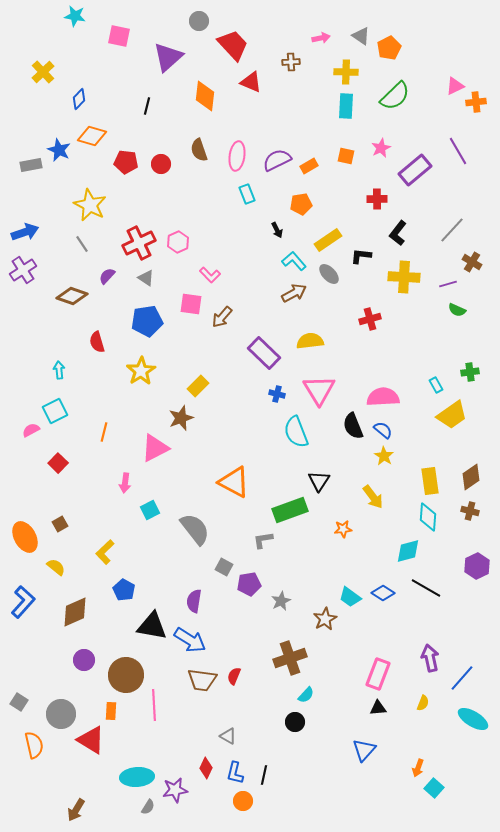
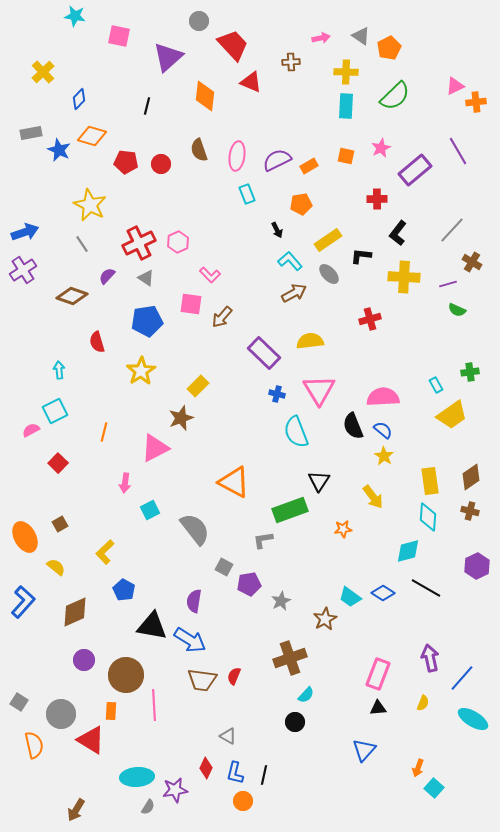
gray rectangle at (31, 165): moved 32 px up
cyan L-shape at (294, 261): moved 4 px left
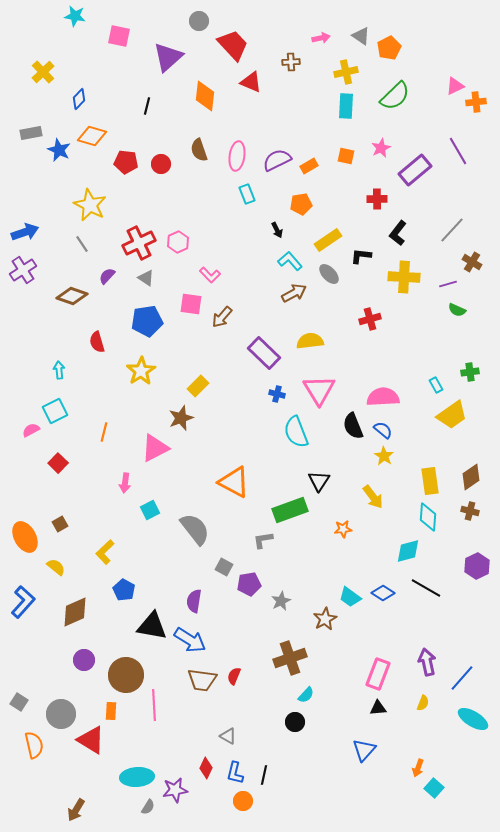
yellow cross at (346, 72): rotated 15 degrees counterclockwise
purple arrow at (430, 658): moved 3 px left, 4 px down
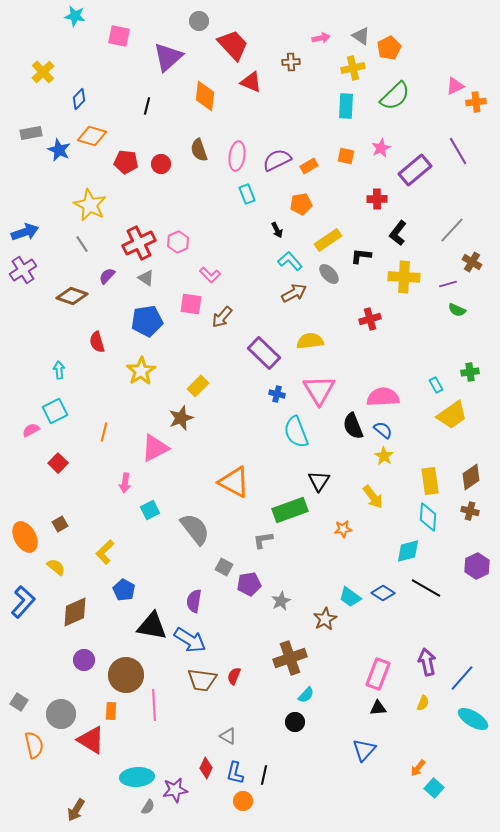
yellow cross at (346, 72): moved 7 px right, 4 px up
orange arrow at (418, 768): rotated 18 degrees clockwise
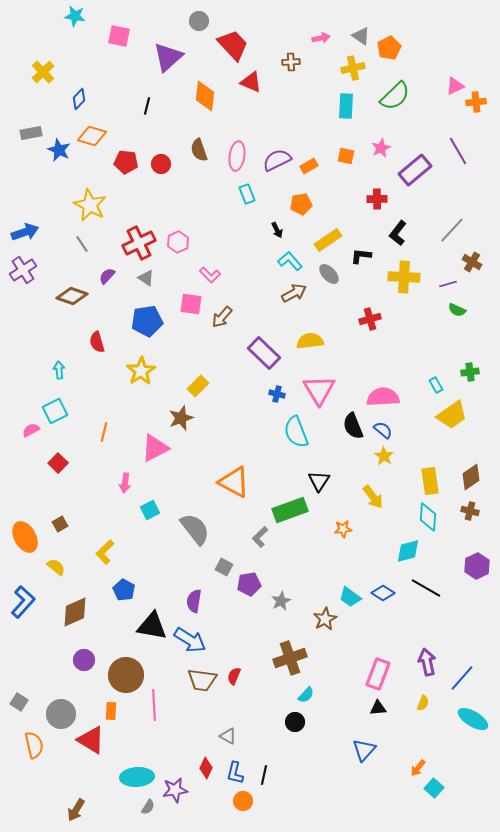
gray L-shape at (263, 540): moved 3 px left, 3 px up; rotated 35 degrees counterclockwise
